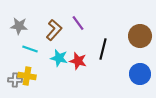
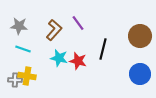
cyan line: moved 7 px left
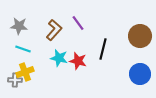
yellow cross: moved 2 px left, 4 px up; rotated 30 degrees counterclockwise
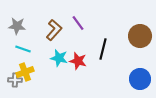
gray star: moved 2 px left
blue circle: moved 5 px down
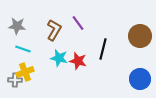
brown L-shape: rotated 10 degrees counterclockwise
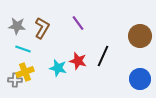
brown L-shape: moved 12 px left, 2 px up
black line: moved 7 px down; rotated 10 degrees clockwise
cyan star: moved 1 px left, 10 px down
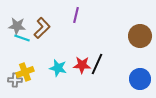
purple line: moved 2 px left, 8 px up; rotated 49 degrees clockwise
brown L-shape: rotated 15 degrees clockwise
cyan line: moved 1 px left, 11 px up
black line: moved 6 px left, 8 px down
red star: moved 4 px right, 4 px down; rotated 12 degrees counterclockwise
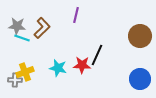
black line: moved 9 px up
